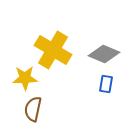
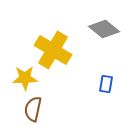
gray diamond: moved 25 px up; rotated 16 degrees clockwise
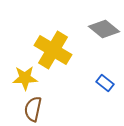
blue rectangle: moved 1 px left, 1 px up; rotated 60 degrees counterclockwise
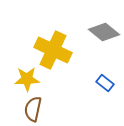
gray diamond: moved 3 px down
yellow cross: rotated 6 degrees counterclockwise
yellow star: moved 2 px right, 1 px down
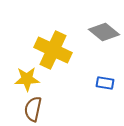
blue rectangle: rotated 30 degrees counterclockwise
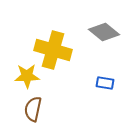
yellow cross: rotated 9 degrees counterclockwise
yellow star: moved 3 px up
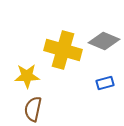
gray diamond: moved 9 px down; rotated 16 degrees counterclockwise
yellow cross: moved 10 px right
blue rectangle: rotated 24 degrees counterclockwise
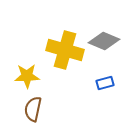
yellow cross: moved 2 px right
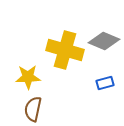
yellow star: moved 1 px right, 1 px down
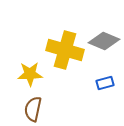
yellow star: moved 2 px right, 3 px up
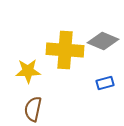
gray diamond: moved 1 px left
yellow cross: rotated 12 degrees counterclockwise
yellow star: moved 2 px left, 3 px up
